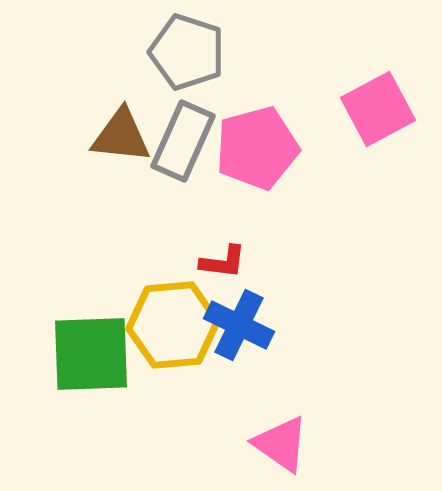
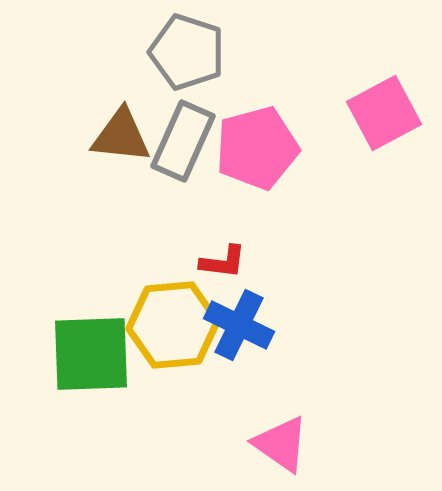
pink square: moved 6 px right, 4 px down
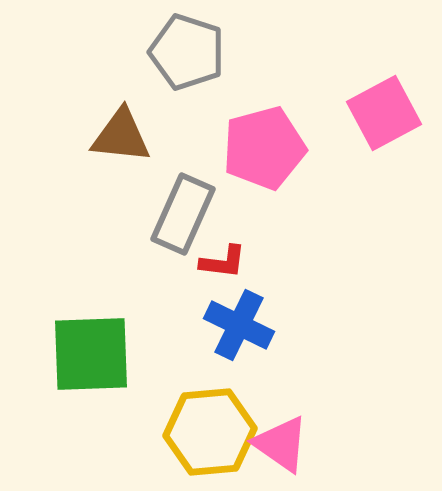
gray rectangle: moved 73 px down
pink pentagon: moved 7 px right
yellow hexagon: moved 37 px right, 107 px down
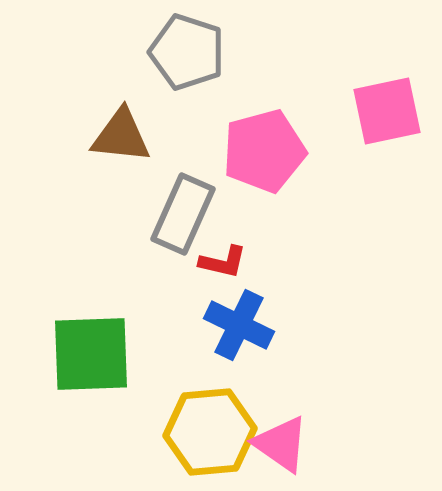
pink square: moved 3 px right, 2 px up; rotated 16 degrees clockwise
pink pentagon: moved 3 px down
red L-shape: rotated 6 degrees clockwise
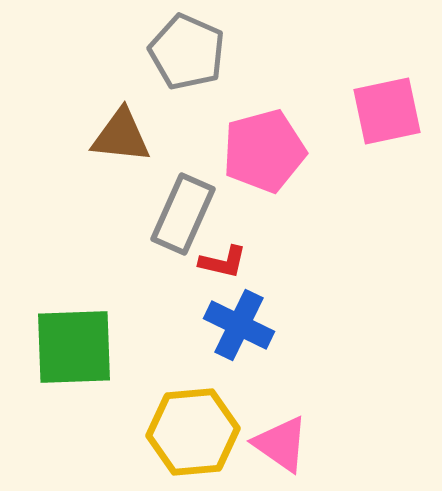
gray pentagon: rotated 6 degrees clockwise
green square: moved 17 px left, 7 px up
yellow hexagon: moved 17 px left
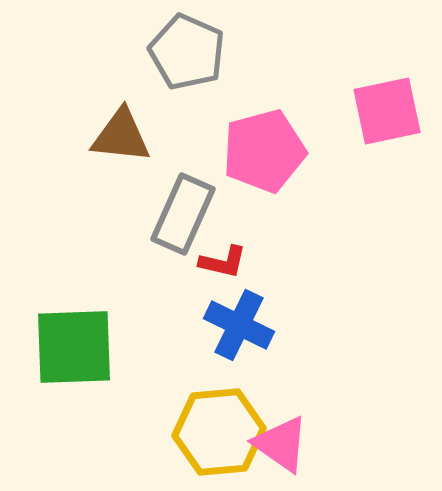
yellow hexagon: moved 26 px right
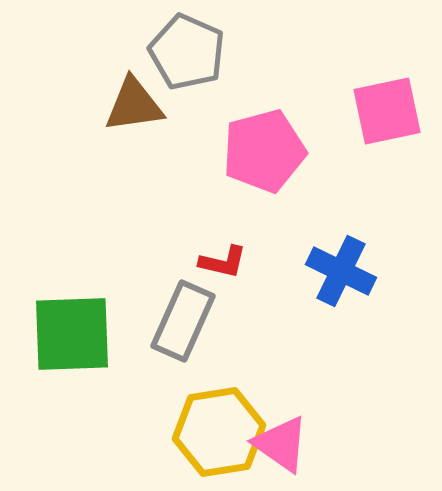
brown triangle: moved 13 px right, 31 px up; rotated 14 degrees counterclockwise
gray rectangle: moved 107 px down
blue cross: moved 102 px right, 54 px up
green square: moved 2 px left, 13 px up
yellow hexagon: rotated 4 degrees counterclockwise
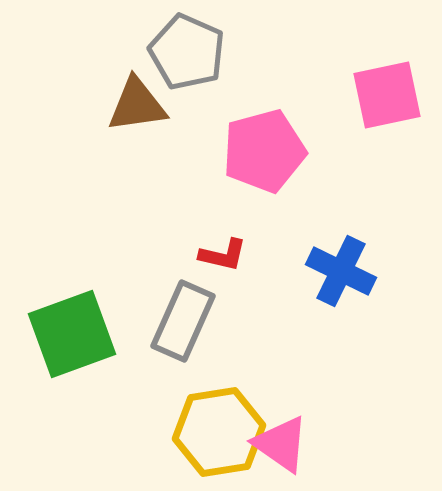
brown triangle: moved 3 px right
pink square: moved 16 px up
red L-shape: moved 7 px up
green square: rotated 18 degrees counterclockwise
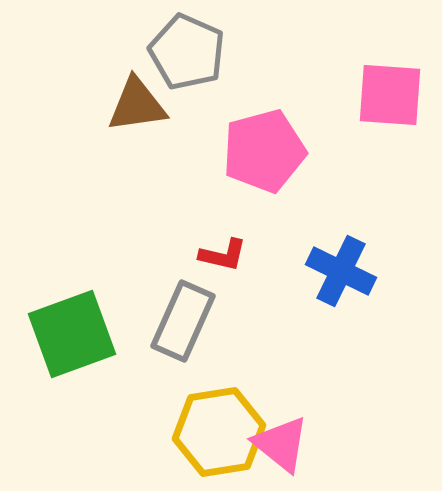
pink square: moved 3 px right; rotated 16 degrees clockwise
pink triangle: rotated 4 degrees clockwise
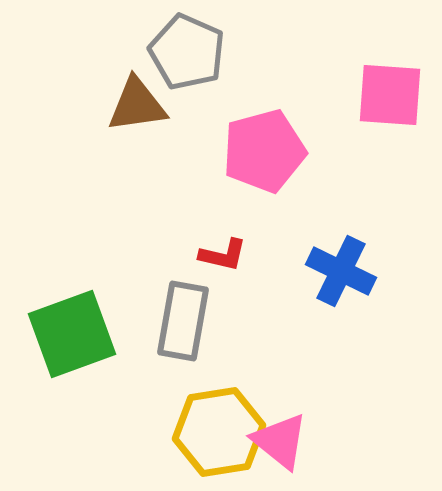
gray rectangle: rotated 14 degrees counterclockwise
pink triangle: moved 1 px left, 3 px up
